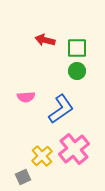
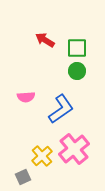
red arrow: rotated 18 degrees clockwise
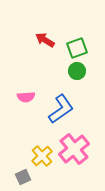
green square: rotated 20 degrees counterclockwise
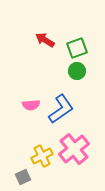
pink semicircle: moved 5 px right, 8 px down
yellow cross: rotated 15 degrees clockwise
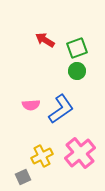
pink cross: moved 6 px right, 4 px down
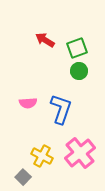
green circle: moved 2 px right
pink semicircle: moved 3 px left, 2 px up
blue L-shape: rotated 36 degrees counterclockwise
yellow cross: rotated 35 degrees counterclockwise
gray square: rotated 21 degrees counterclockwise
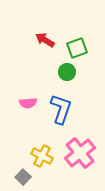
green circle: moved 12 px left, 1 px down
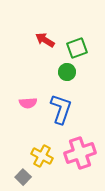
pink cross: rotated 20 degrees clockwise
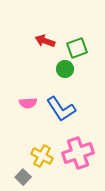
red arrow: moved 1 px down; rotated 12 degrees counterclockwise
green circle: moved 2 px left, 3 px up
blue L-shape: rotated 128 degrees clockwise
pink cross: moved 2 px left
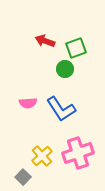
green square: moved 1 px left
yellow cross: rotated 20 degrees clockwise
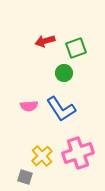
red arrow: rotated 36 degrees counterclockwise
green circle: moved 1 px left, 4 px down
pink semicircle: moved 1 px right, 3 px down
gray square: moved 2 px right; rotated 28 degrees counterclockwise
